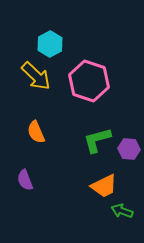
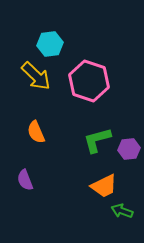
cyan hexagon: rotated 20 degrees clockwise
purple hexagon: rotated 10 degrees counterclockwise
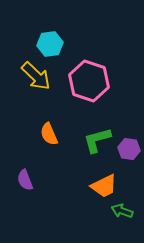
orange semicircle: moved 13 px right, 2 px down
purple hexagon: rotated 15 degrees clockwise
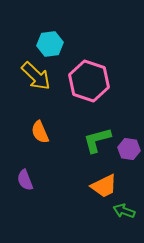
orange semicircle: moved 9 px left, 2 px up
green arrow: moved 2 px right
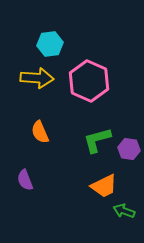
yellow arrow: moved 1 px right, 2 px down; rotated 40 degrees counterclockwise
pink hexagon: rotated 6 degrees clockwise
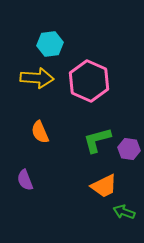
green arrow: moved 1 px down
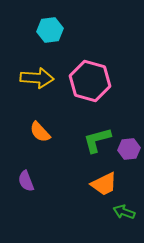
cyan hexagon: moved 14 px up
pink hexagon: moved 1 px right; rotated 9 degrees counterclockwise
orange semicircle: rotated 20 degrees counterclockwise
purple hexagon: rotated 15 degrees counterclockwise
purple semicircle: moved 1 px right, 1 px down
orange trapezoid: moved 2 px up
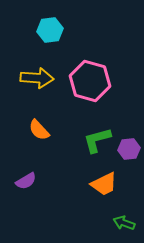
orange semicircle: moved 1 px left, 2 px up
purple semicircle: rotated 100 degrees counterclockwise
green arrow: moved 11 px down
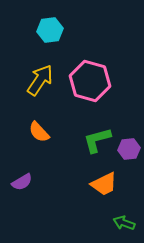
yellow arrow: moved 3 px right, 2 px down; rotated 60 degrees counterclockwise
orange semicircle: moved 2 px down
purple semicircle: moved 4 px left, 1 px down
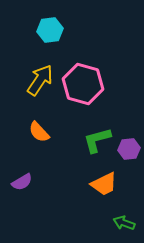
pink hexagon: moved 7 px left, 3 px down
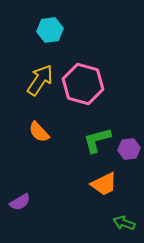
purple semicircle: moved 2 px left, 20 px down
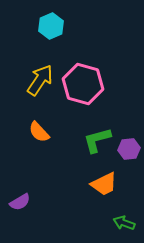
cyan hexagon: moved 1 px right, 4 px up; rotated 15 degrees counterclockwise
